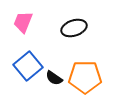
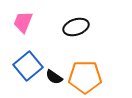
black ellipse: moved 2 px right, 1 px up
black semicircle: moved 1 px up
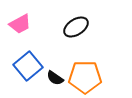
pink trapezoid: moved 3 px left, 2 px down; rotated 140 degrees counterclockwise
black ellipse: rotated 15 degrees counterclockwise
black semicircle: moved 1 px right, 1 px down
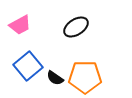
pink trapezoid: moved 1 px down
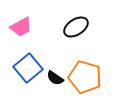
pink trapezoid: moved 1 px right, 2 px down
blue square: moved 2 px down
orange pentagon: rotated 16 degrees clockwise
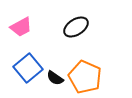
orange pentagon: rotated 8 degrees clockwise
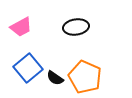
black ellipse: rotated 25 degrees clockwise
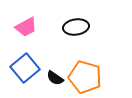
pink trapezoid: moved 5 px right
blue square: moved 3 px left
orange pentagon: rotated 8 degrees counterclockwise
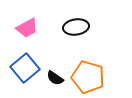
pink trapezoid: moved 1 px right, 1 px down
orange pentagon: moved 3 px right
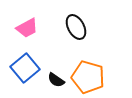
black ellipse: rotated 70 degrees clockwise
black semicircle: moved 1 px right, 2 px down
